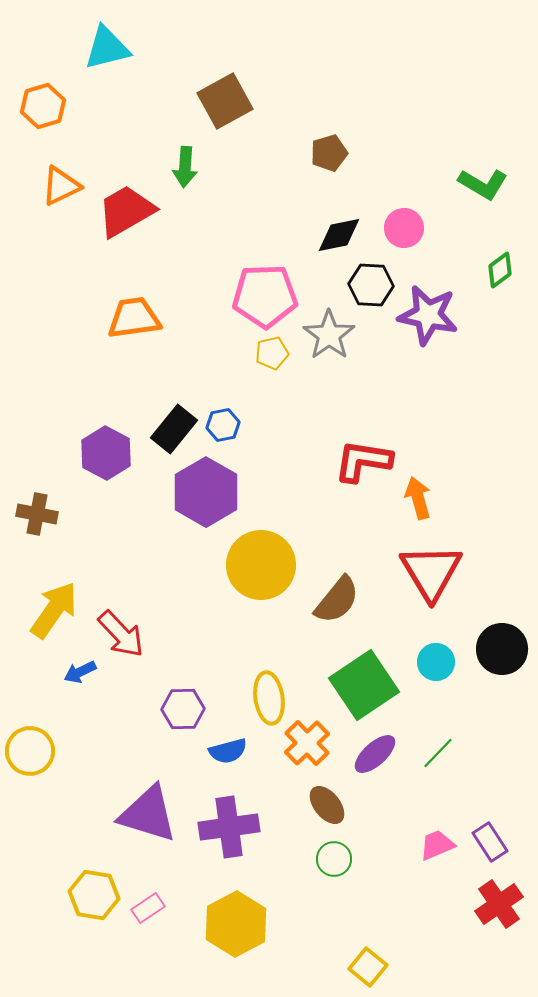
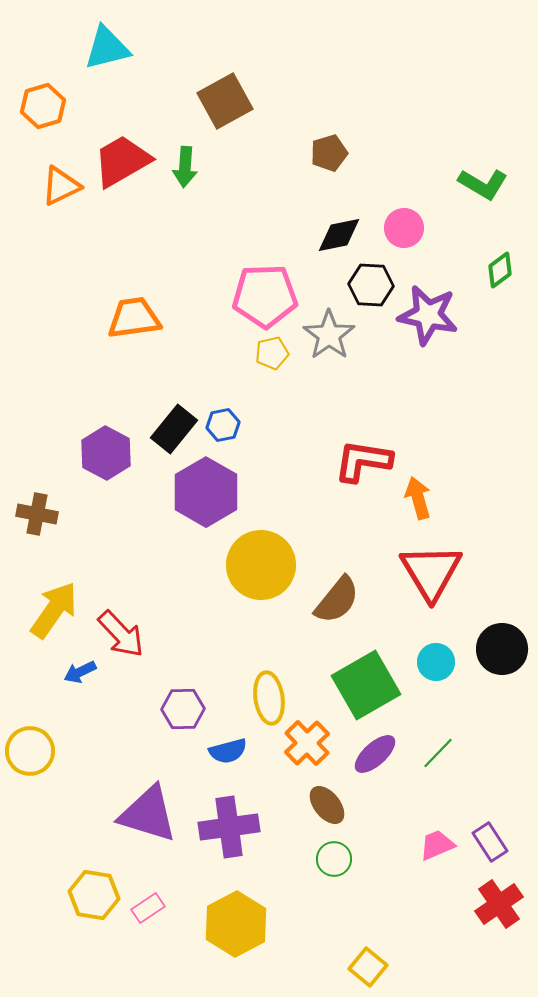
red trapezoid at (126, 211): moved 4 px left, 50 px up
green square at (364, 685): moved 2 px right; rotated 4 degrees clockwise
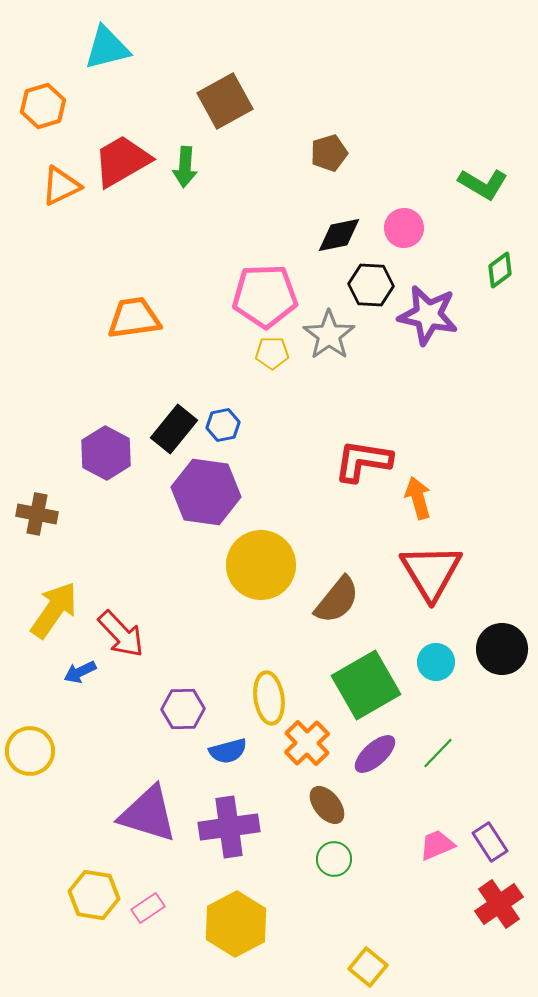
yellow pentagon at (272, 353): rotated 12 degrees clockwise
purple hexagon at (206, 492): rotated 22 degrees counterclockwise
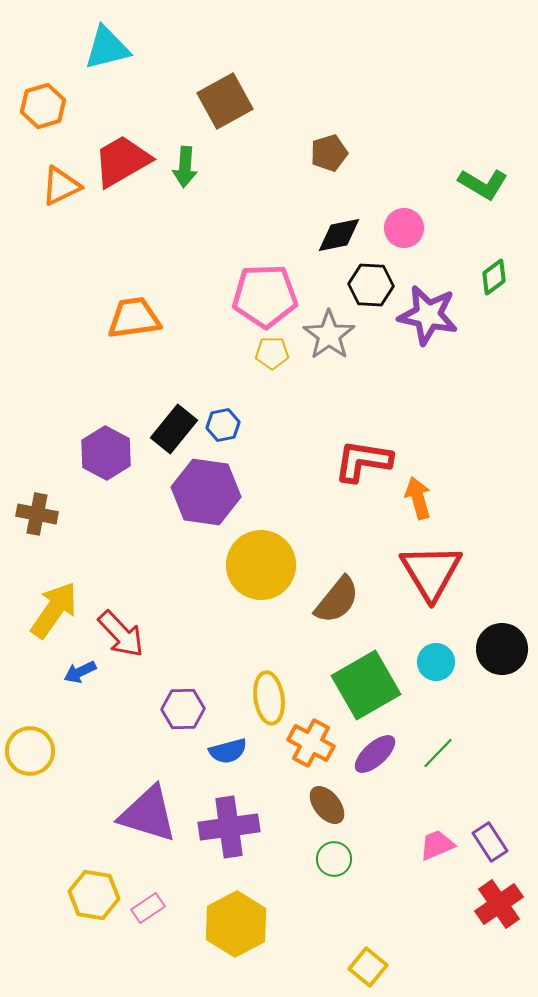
green diamond at (500, 270): moved 6 px left, 7 px down
orange cross at (307, 743): moved 4 px right; rotated 18 degrees counterclockwise
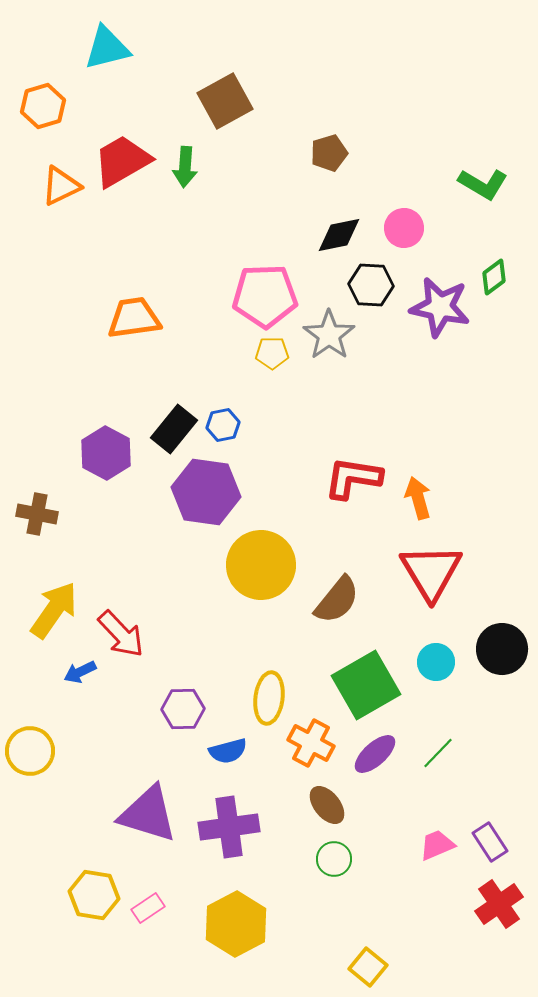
purple star at (428, 315): moved 12 px right, 8 px up
red L-shape at (363, 461): moved 10 px left, 17 px down
yellow ellipse at (269, 698): rotated 15 degrees clockwise
